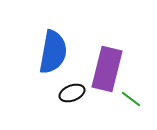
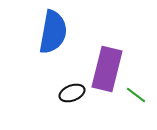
blue semicircle: moved 20 px up
green line: moved 5 px right, 4 px up
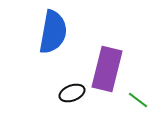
green line: moved 2 px right, 5 px down
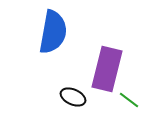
black ellipse: moved 1 px right, 4 px down; rotated 45 degrees clockwise
green line: moved 9 px left
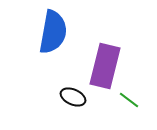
purple rectangle: moved 2 px left, 3 px up
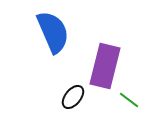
blue semicircle: rotated 33 degrees counterclockwise
black ellipse: rotated 75 degrees counterclockwise
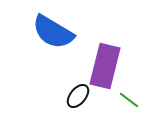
blue semicircle: rotated 144 degrees clockwise
black ellipse: moved 5 px right, 1 px up
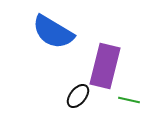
green line: rotated 25 degrees counterclockwise
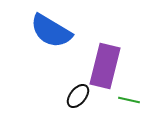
blue semicircle: moved 2 px left, 1 px up
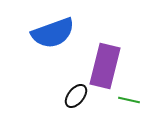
blue semicircle: moved 2 px right, 2 px down; rotated 51 degrees counterclockwise
black ellipse: moved 2 px left
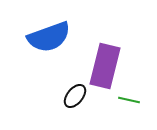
blue semicircle: moved 4 px left, 4 px down
black ellipse: moved 1 px left
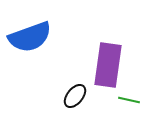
blue semicircle: moved 19 px left
purple rectangle: moved 3 px right, 1 px up; rotated 6 degrees counterclockwise
